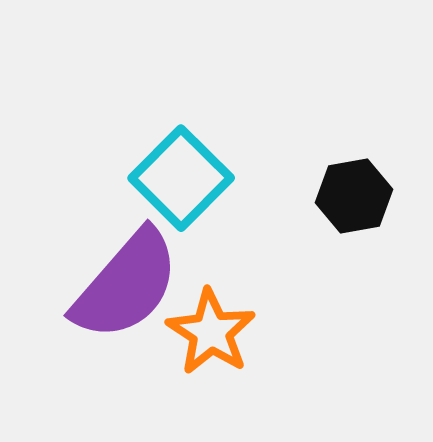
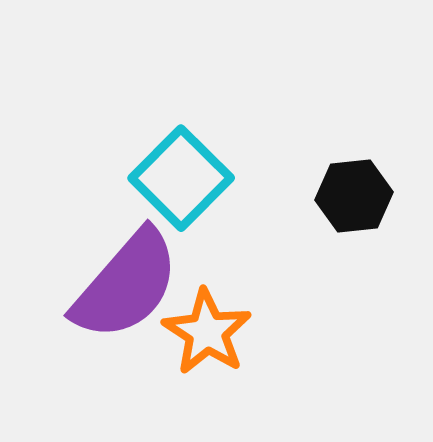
black hexagon: rotated 4 degrees clockwise
orange star: moved 4 px left
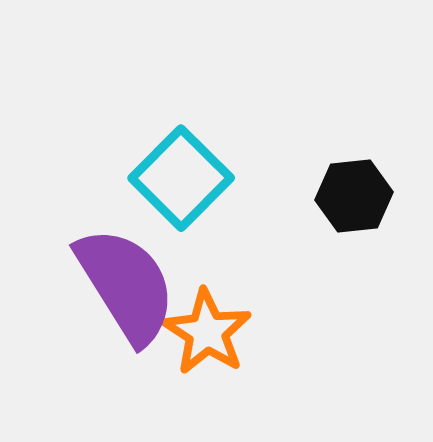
purple semicircle: rotated 73 degrees counterclockwise
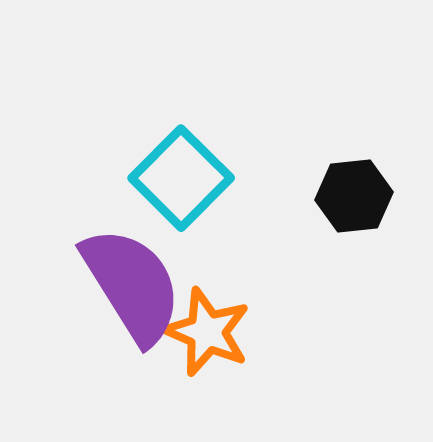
purple semicircle: moved 6 px right
orange star: rotated 10 degrees counterclockwise
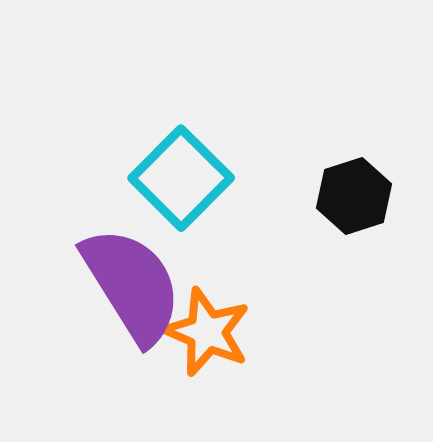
black hexagon: rotated 12 degrees counterclockwise
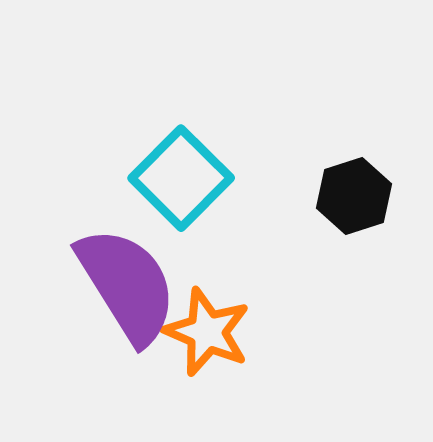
purple semicircle: moved 5 px left
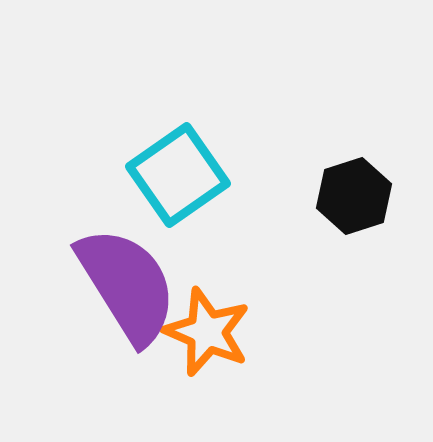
cyan square: moved 3 px left, 3 px up; rotated 10 degrees clockwise
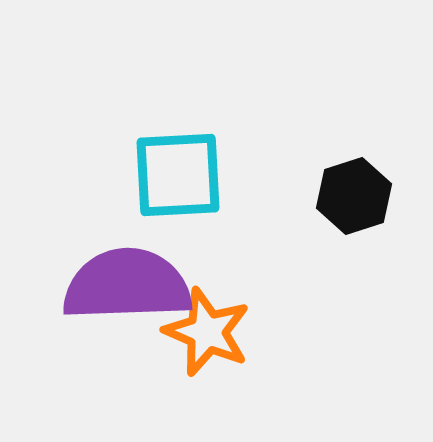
cyan square: rotated 32 degrees clockwise
purple semicircle: rotated 60 degrees counterclockwise
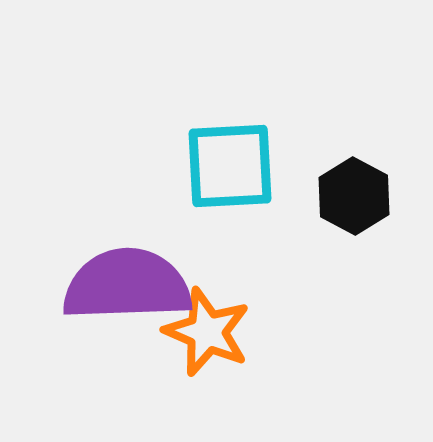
cyan square: moved 52 px right, 9 px up
black hexagon: rotated 14 degrees counterclockwise
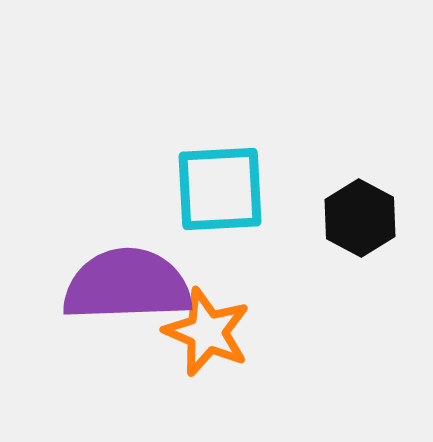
cyan square: moved 10 px left, 23 px down
black hexagon: moved 6 px right, 22 px down
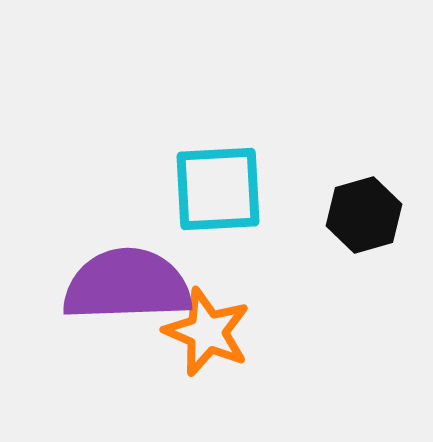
cyan square: moved 2 px left
black hexagon: moved 4 px right, 3 px up; rotated 16 degrees clockwise
